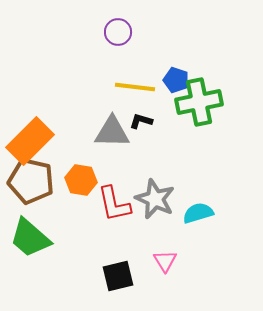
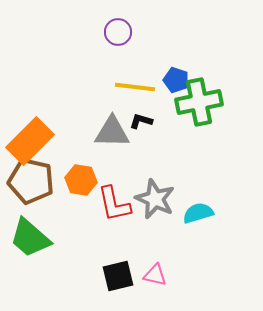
pink triangle: moved 10 px left, 14 px down; rotated 45 degrees counterclockwise
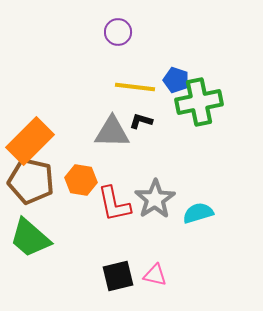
gray star: rotated 15 degrees clockwise
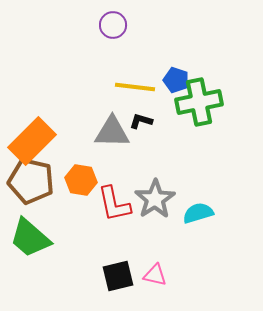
purple circle: moved 5 px left, 7 px up
orange rectangle: moved 2 px right
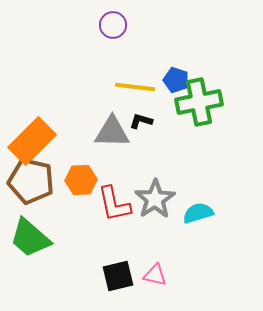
orange hexagon: rotated 12 degrees counterclockwise
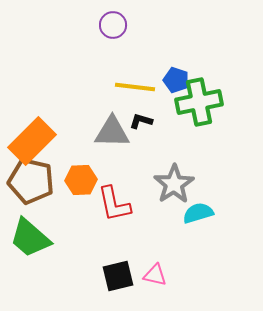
gray star: moved 19 px right, 15 px up
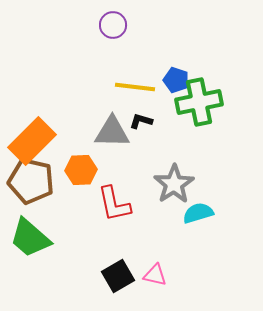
orange hexagon: moved 10 px up
black square: rotated 16 degrees counterclockwise
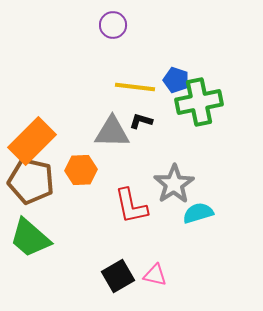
red L-shape: moved 17 px right, 2 px down
